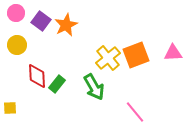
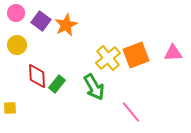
pink line: moved 4 px left
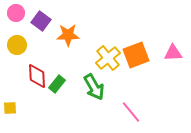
orange star: moved 2 px right, 10 px down; rotated 25 degrees clockwise
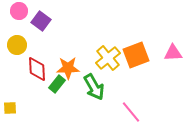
pink circle: moved 3 px right, 2 px up
orange star: moved 33 px down
red diamond: moved 7 px up
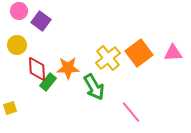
orange square: moved 3 px right, 2 px up; rotated 16 degrees counterclockwise
green rectangle: moved 9 px left, 2 px up
yellow square: rotated 16 degrees counterclockwise
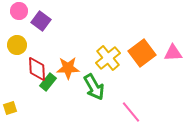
orange square: moved 3 px right
